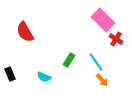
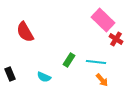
cyan line: rotated 48 degrees counterclockwise
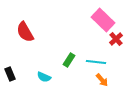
red cross: rotated 16 degrees clockwise
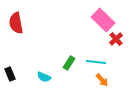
red semicircle: moved 9 px left, 9 px up; rotated 20 degrees clockwise
green rectangle: moved 3 px down
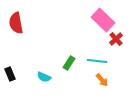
cyan line: moved 1 px right, 1 px up
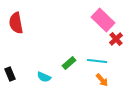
green rectangle: rotated 16 degrees clockwise
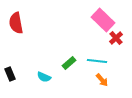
red cross: moved 1 px up
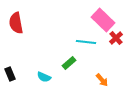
cyan line: moved 11 px left, 19 px up
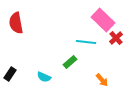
green rectangle: moved 1 px right, 1 px up
black rectangle: rotated 56 degrees clockwise
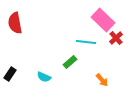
red semicircle: moved 1 px left
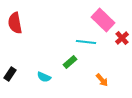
red cross: moved 6 px right
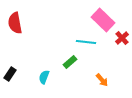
cyan semicircle: rotated 88 degrees clockwise
